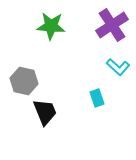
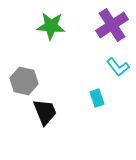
cyan L-shape: rotated 10 degrees clockwise
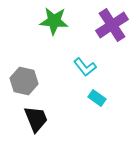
green star: moved 3 px right, 5 px up
cyan L-shape: moved 33 px left
cyan rectangle: rotated 36 degrees counterclockwise
black trapezoid: moved 9 px left, 7 px down
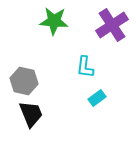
cyan L-shape: rotated 45 degrees clockwise
cyan rectangle: rotated 72 degrees counterclockwise
black trapezoid: moved 5 px left, 5 px up
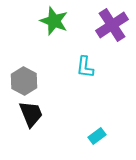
green star: rotated 16 degrees clockwise
gray hexagon: rotated 16 degrees clockwise
cyan rectangle: moved 38 px down
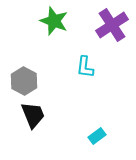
black trapezoid: moved 2 px right, 1 px down
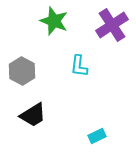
cyan L-shape: moved 6 px left, 1 px up
gray hexagon: moved 2 px left, 10 px up
black trapezoid: rotated 80 degrees clockwise
cyan rectangle: rotated 12 degrees clockwise
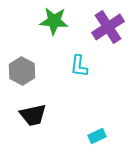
green star: rotated 16 degrees counterclockwise
purple cross: moved 4 px left, 2 px down
black trapezoid: rotated 20 degrees clockwise
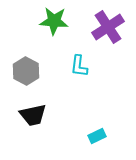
gray hexagon: moved 4 px right
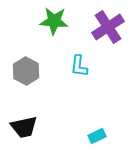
black trapezoid: moved 9 px left, 12 px down
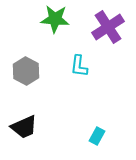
green star: moved 1 px right, 2 px up
black trapezoid: rotated 12 degrees counterclockwise
cyan rectangle: rotated 36 degrees counterclockwise
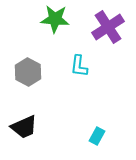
gray hexagon: moved 2 px right, 1 px down
